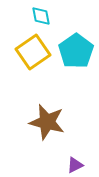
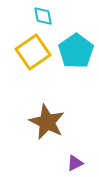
cyan diamond: moved 2 px right
brown star: rotated 12 degrees clockwise
purple triangle: moved 2 px up
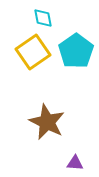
cyan diamond: moved 2 px down
purple triangle: rotated 30 degrees clockwise
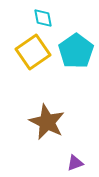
purple triangle: rotated 24 degrees counterclockwise
